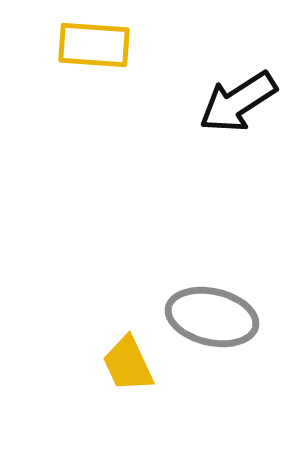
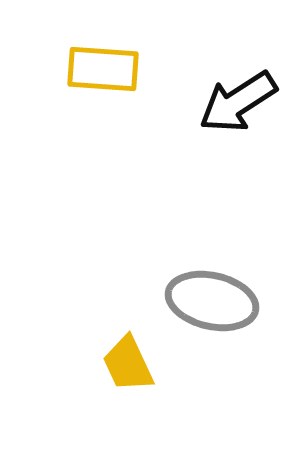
yellow rectangle: moved 9 px right, 24 px down
gray ellipse: moved 16 px up
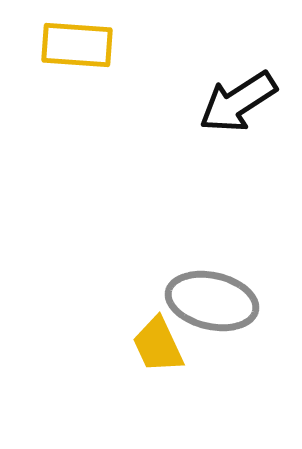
yellow rectangle: moved 26 px left, 24 px up
yellow trapezoid: moved 30 px right, 19 px up
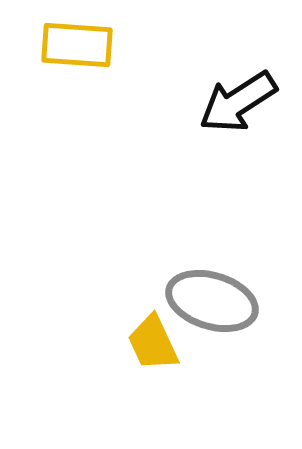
gray ellipse: rotated 4 degrees clockwise
yellow trapezoid: moved 5 px left, 2 px up
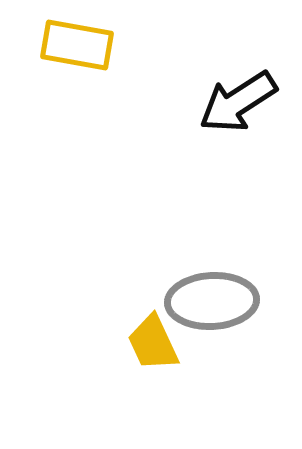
yellow rectangle: rotated 6 degrees clockwise
gray ellipse: rotated 20 degrees counterclockwise
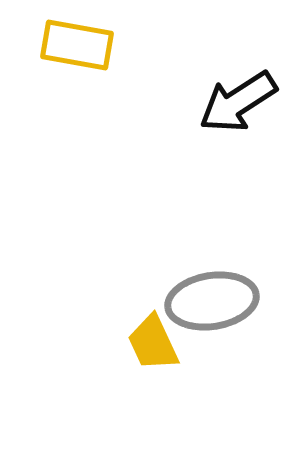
gray ellipse: rotated 6 degrees counterclockwise
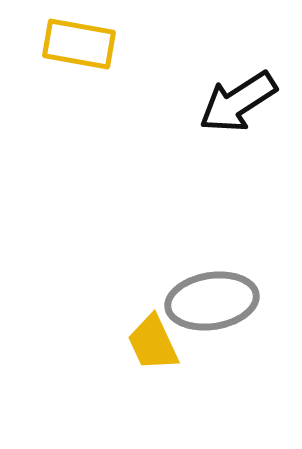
yellow rectangle: moved 2 px right, 1 px up
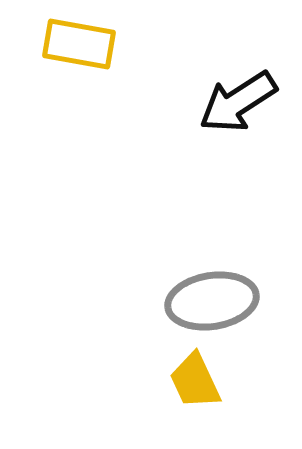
yellow trapezoid: moved 42 px right, 38 px down
